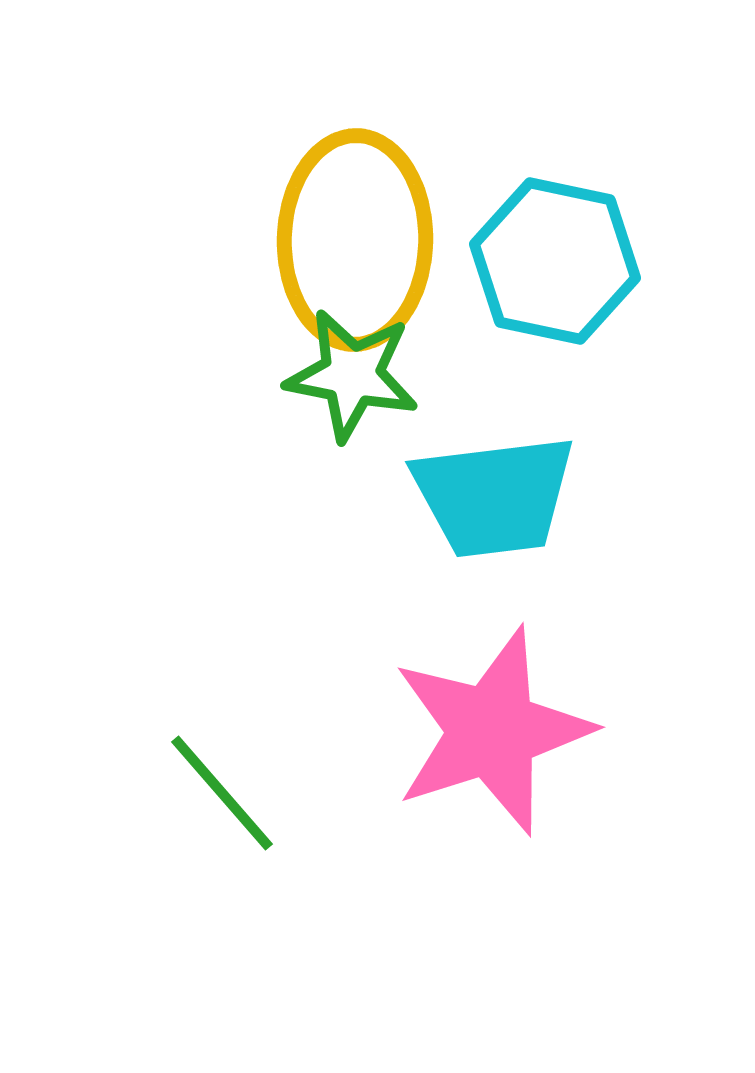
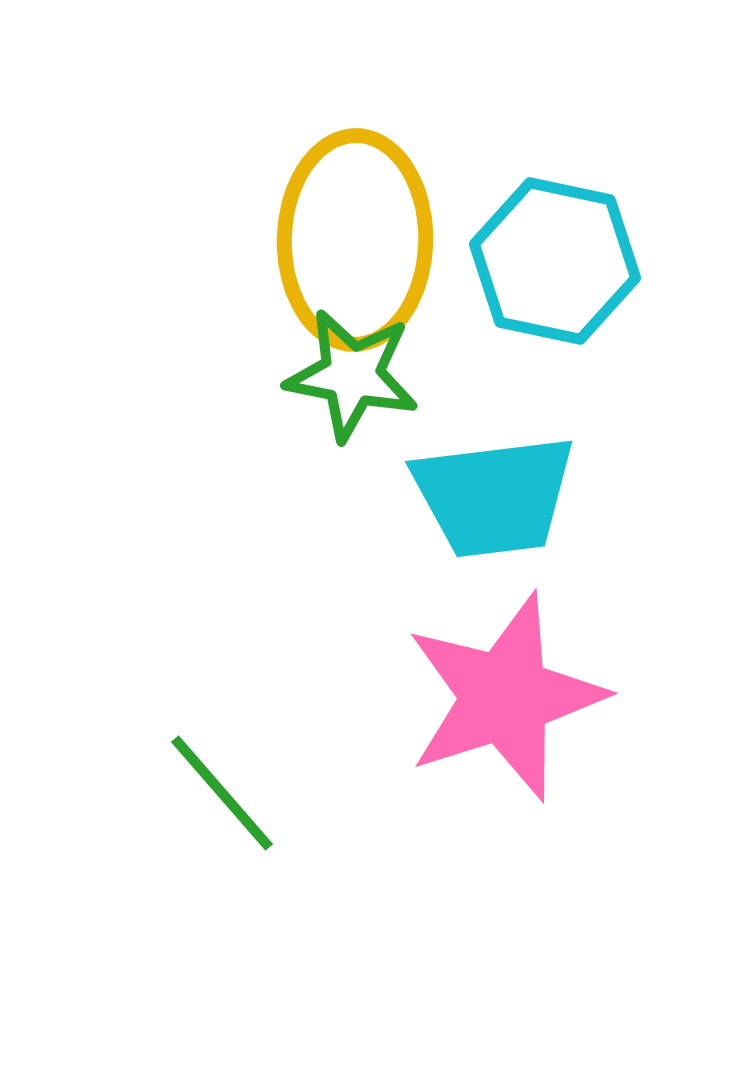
pink star: moved 13 px right, 34 px up
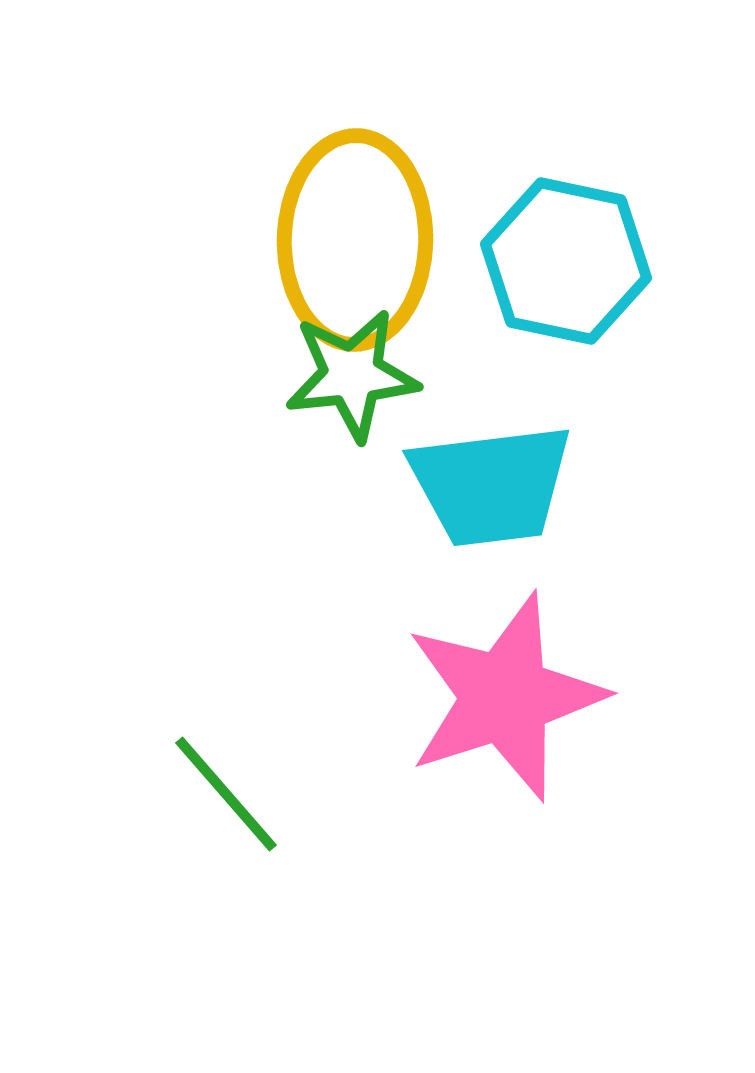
cyan hexagon: moved 11 px right
green star: rotated 17 degrees counterclockwise
cyan trapezoid: moved 3 px left, 11 px up
green line: moved 4 px right, 1 px down
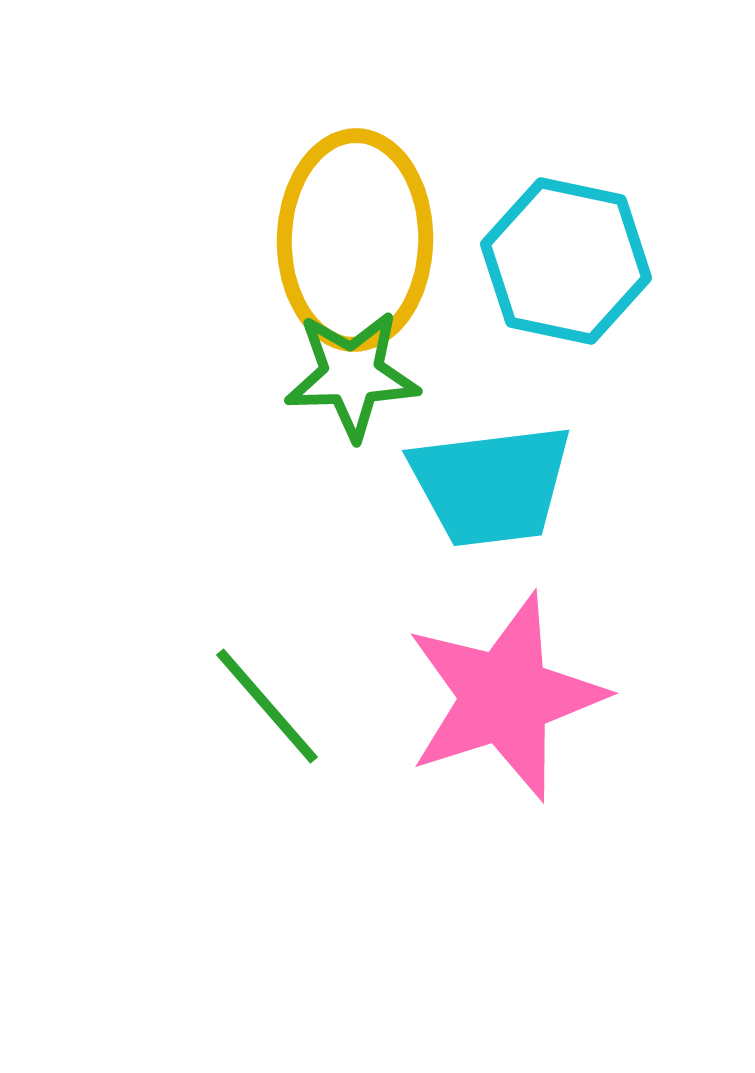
green star: rotated 4 degrees clockwise
green line: moved 41 px right, 88 px up
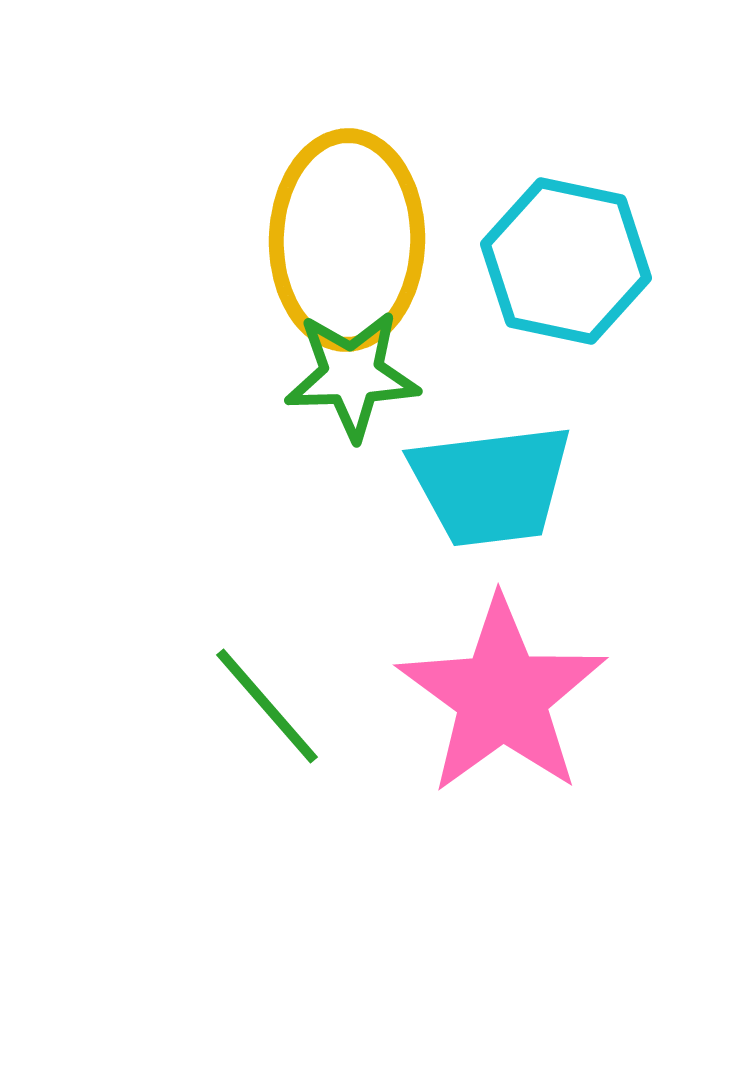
yellow ellipse: moved 8 px left
pink star: moved 3 px left, 1 px up; rotated 18 degrees counterclockwise
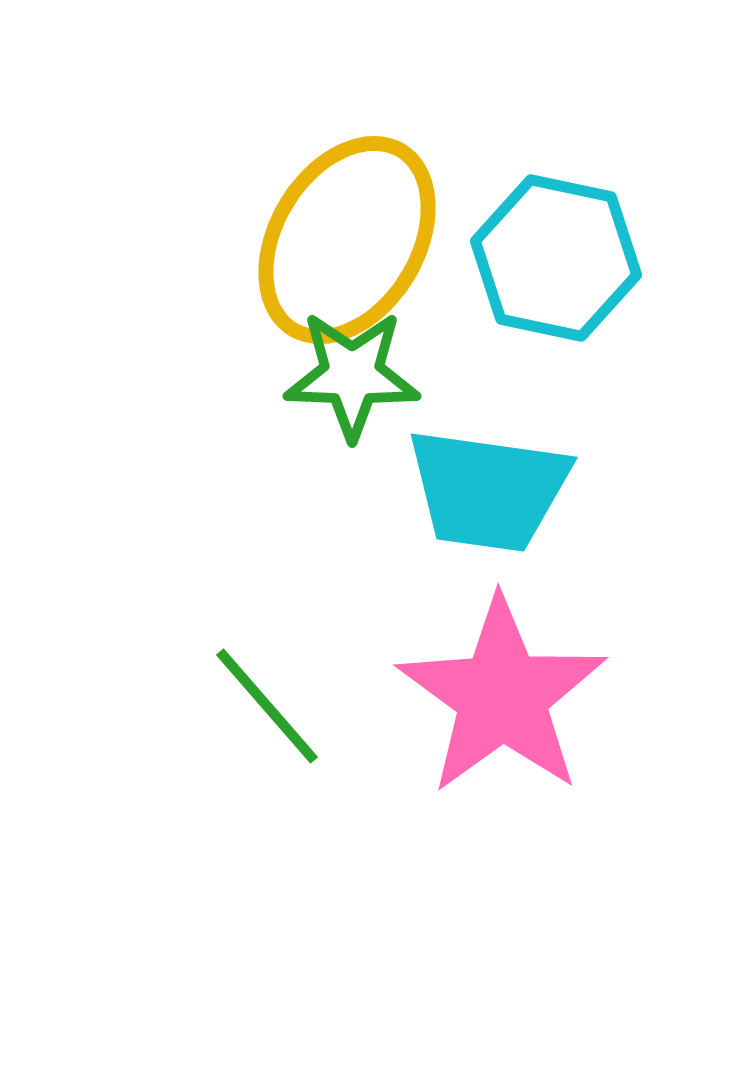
yellow ellipse: rotated 30 degrees clockwise
cyan hexagon: moved 10 px left, 3 px up
green star: rotated 4 degrees clockwise
cyan trapezoid: moved 3 px left, 5 px down; rotated 15 degrees clockwise
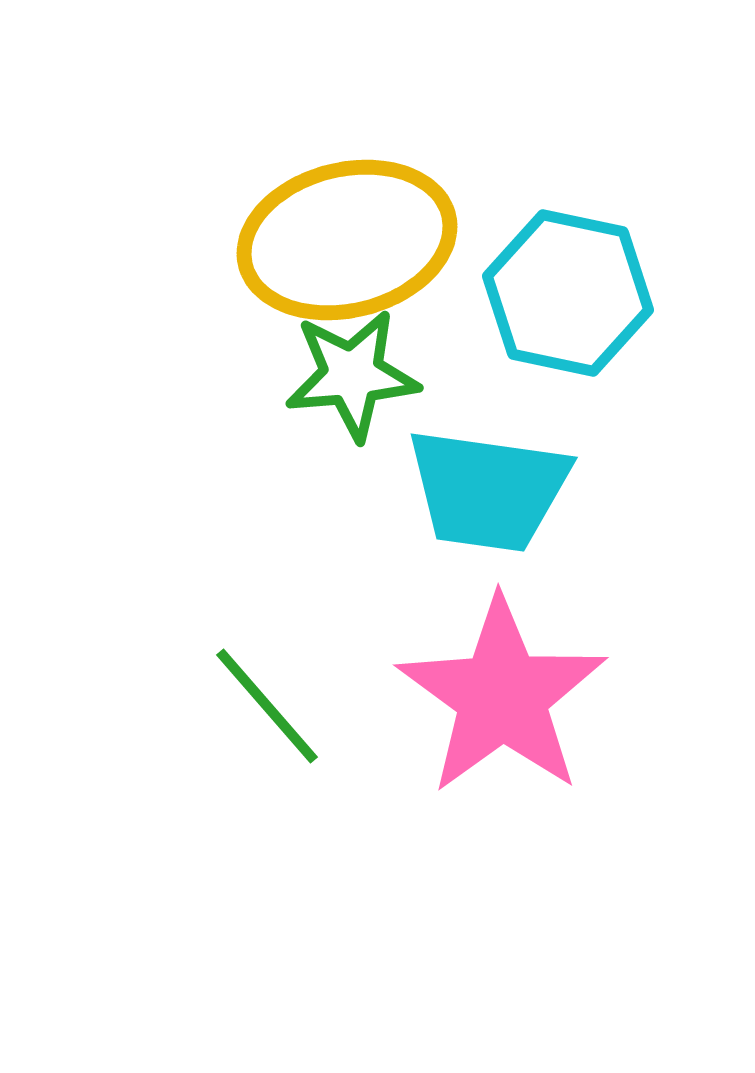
yellow ellipse: rotated 45 degrees clockwise
cyan hexagon: moved 12 px right, 35 px down
green star: rotated 7 degrees counterclockwise
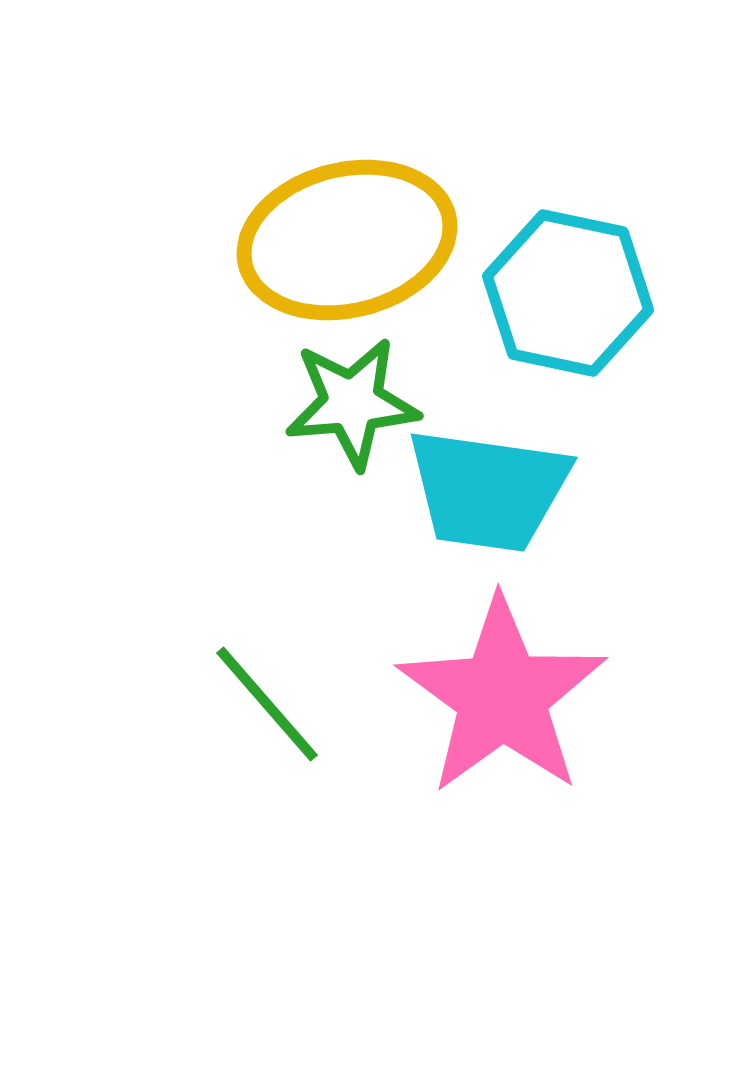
green star: moved 28 px down
green line: moved 2 px up
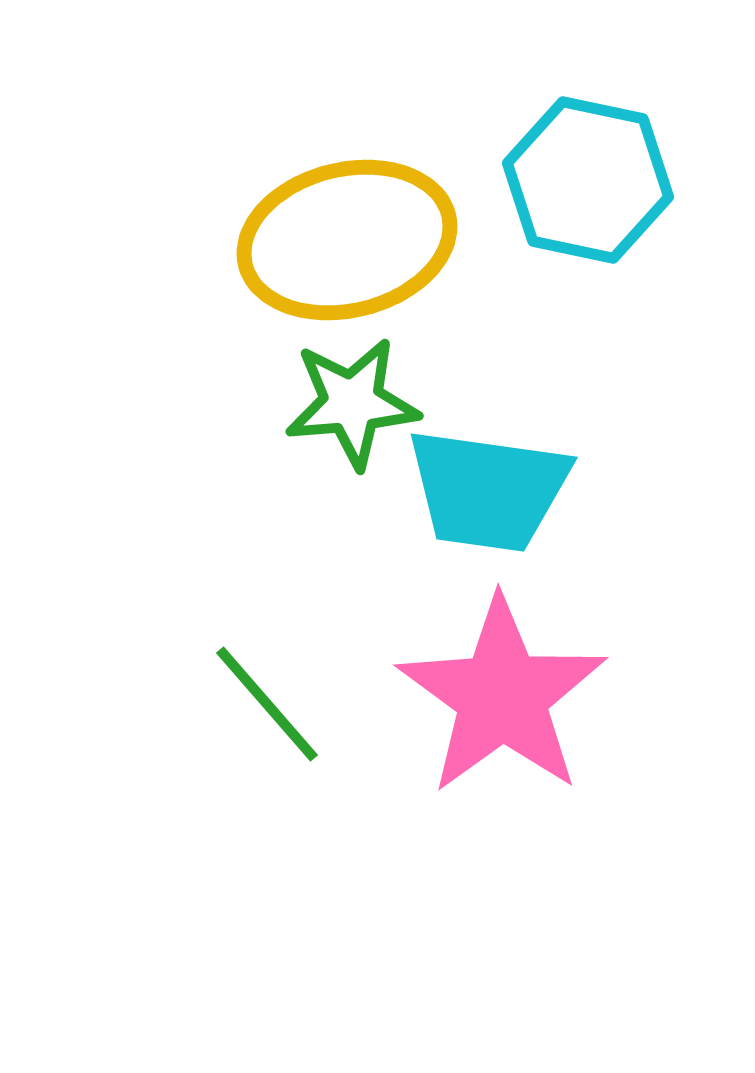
cyan hexagon: moved 20 px right, 113 px up
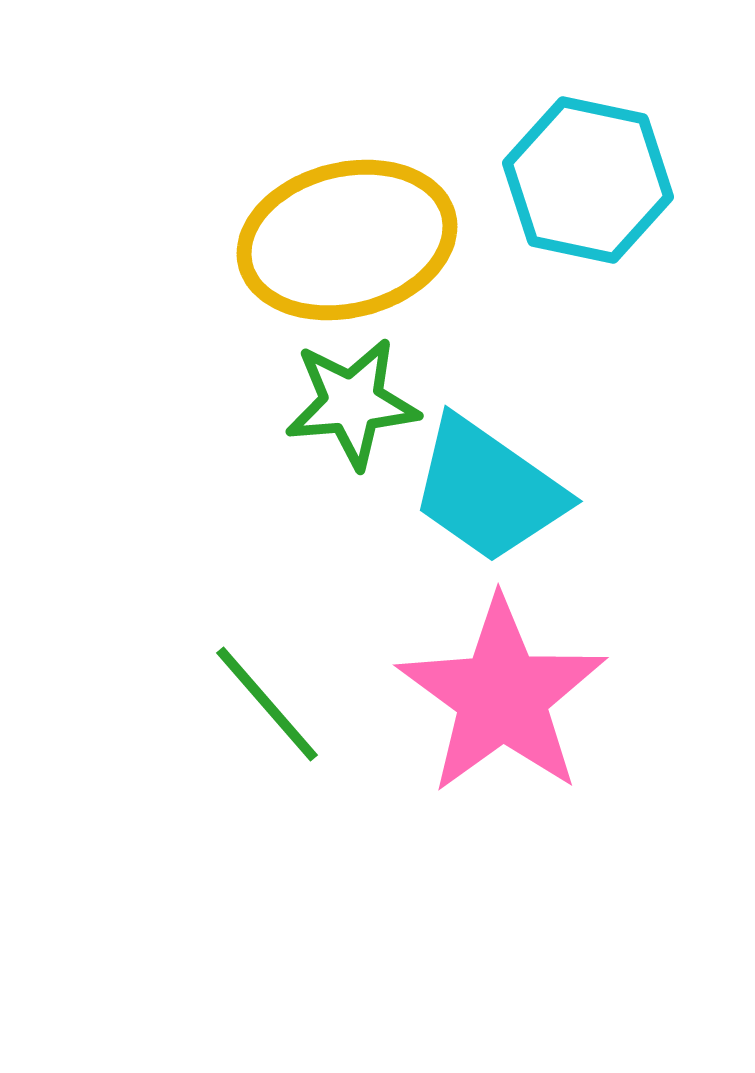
cyan trapezoid: rotated 27 degrees clockwise
